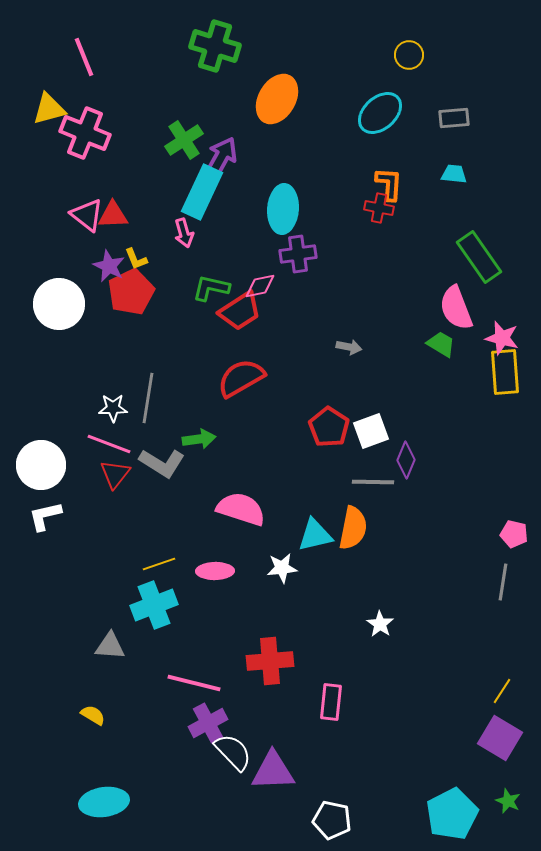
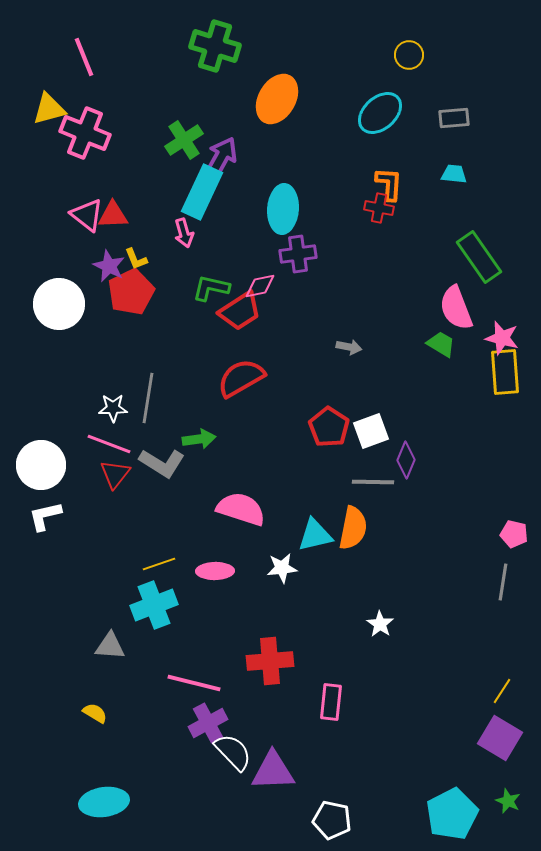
yellow semicircle at (93, 715): moved 2 px right, 2 px up
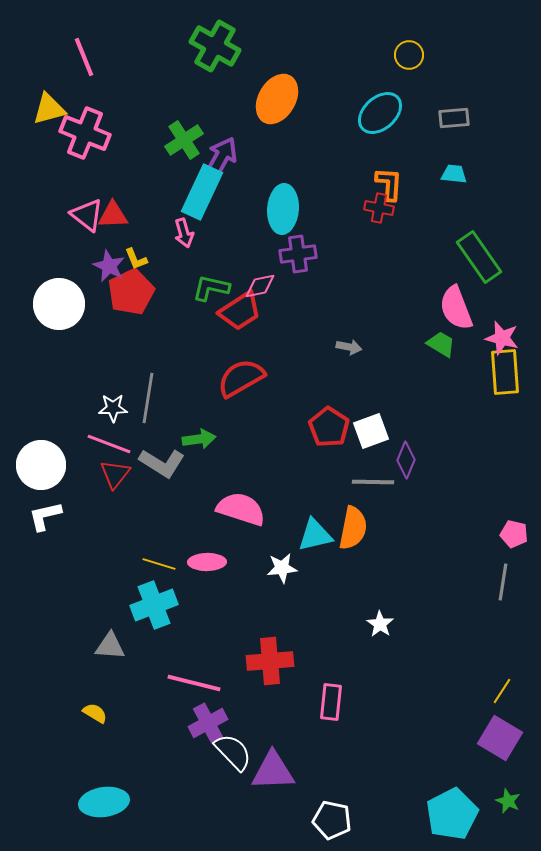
green cross at (215, 46): rotated 12 degrees clockwise
yellow line at (159, 564): rotated 36 degrees clockwise
pink ellipse at (215, 571): moved 8 px left, 9 px up
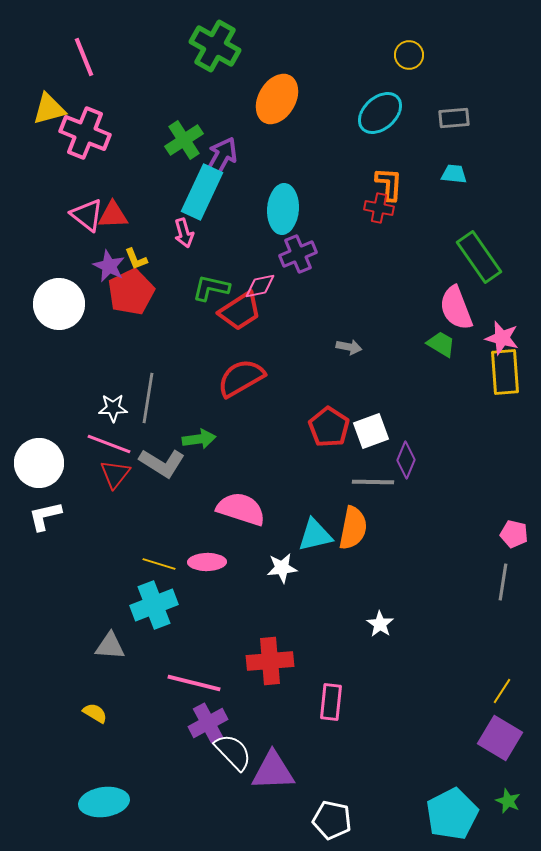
purple cross at (298, 254): rotated 15 degrees counterclockwise
white circle at (41, 465): moved 2 px left, 2 px up
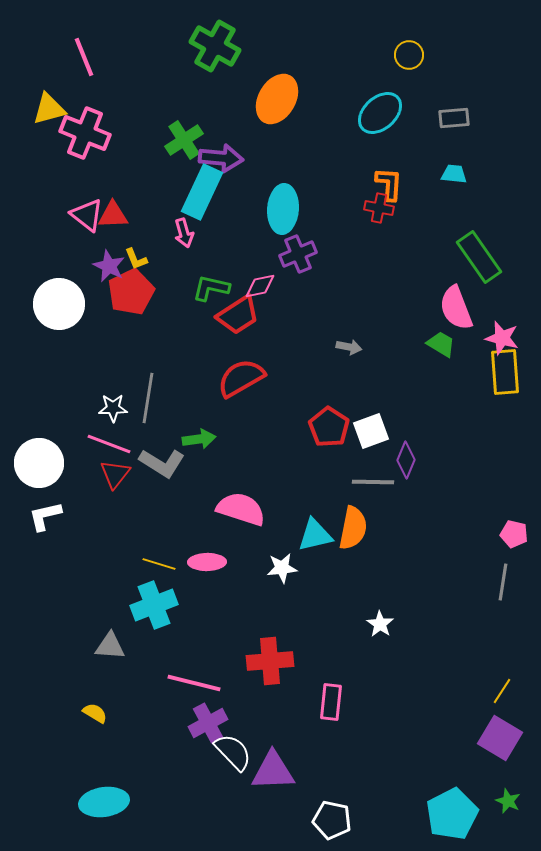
purple arrow at (221, 158): rotated 66 degrees clockwise
red trapezoid at (240, 311): moved 2 px left, 4 px down
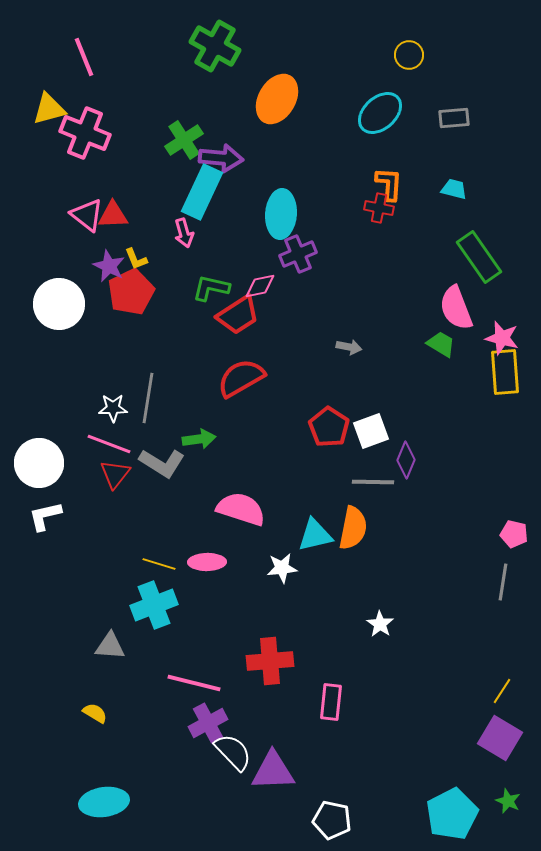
cyan trapezoid at (454, 174): moved 15 px down; rotated 8 degrees clockwise
cyan ellipse at (283, 209): moved 2 px left, 5 px down
